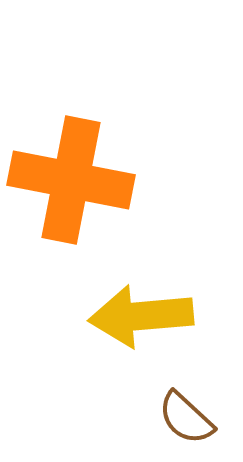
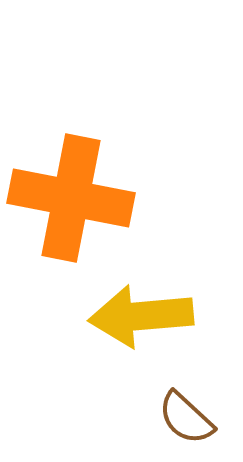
orange cross: moved 18 px down
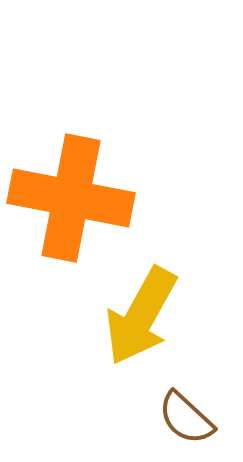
yellow arrow: rotated 56 degrees counterclockwise
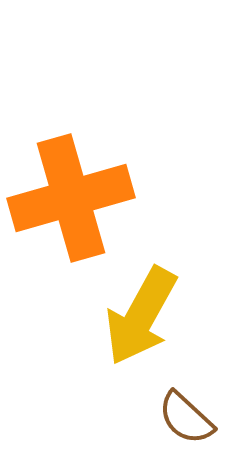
orange cross: rotated 27 degrees counterclockwise
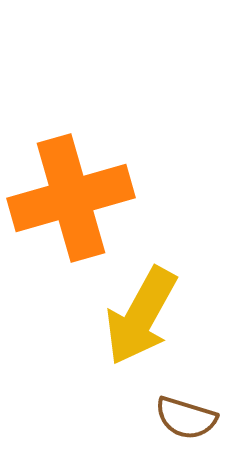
brown semicircle: rotated 26 degrees counterclockwise
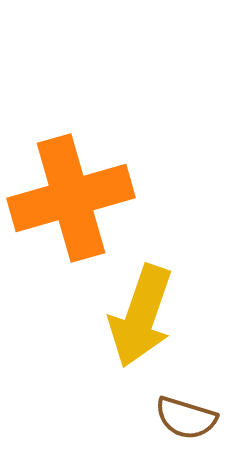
yellow arrow: rotated 10 degrees counterclockwise
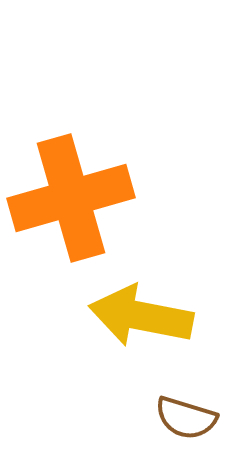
yellow arrow: rotated 82 degrees clockwise
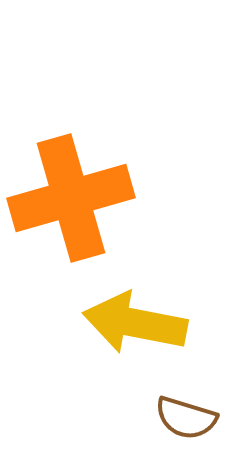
yellow arrow: moved 6 px left, 7 px down
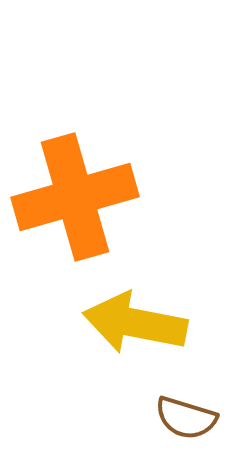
orange cross: moved 4 px right, 1 px up
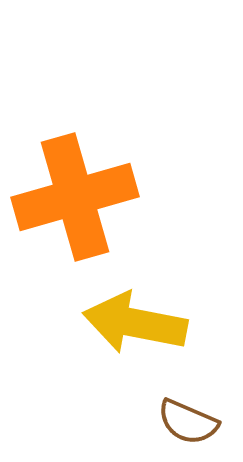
brown semicircle: moved 2 px right, 4 px down; rotated 6 degrees clockwise
